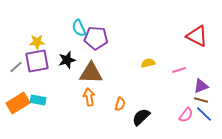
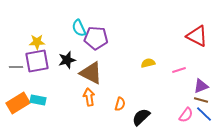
gray line: rotated 40 degrees clockwise
brown triangle: rotated 25 degrees clockwise
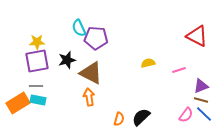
gray line: moved 20 px right, 19 px down
orange semicircle: moved 1 px left, 15 px down
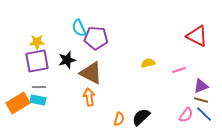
gray line: moved 3 px right, 1 px down
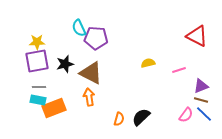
black star: moved 2 px left, 4 px down
orange rectangle: moved 36 px right, 5 px down; rotated 10 degrees clockwise
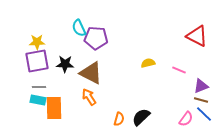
black star: rotated 18 degrees clockwise
pink line: rotated 40 degrees clockwise
orange arrow: rotated 24 degrees counterclockwise
orange rectangle: rotated 70 degrees counterclockwise
pink semicircle: moved 4 px down
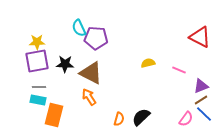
red triangle: moved 3 px right, 1 px down
brown line: rotated 48 degrees counterclockwise
orange rectangle: moved 7 px down; rotated 15 degrees clockwise
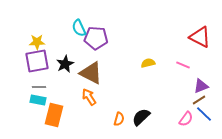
black star: rotated 30 degrees counterclockwise
pink line: moved 4 px right, 5 px up
brown line: moved 2 px left
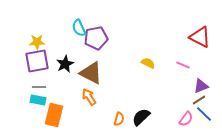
purple pentagon: rotated 15 degrees counterclockwise
yellow semicircle: rotated 40 degrees clockwise
